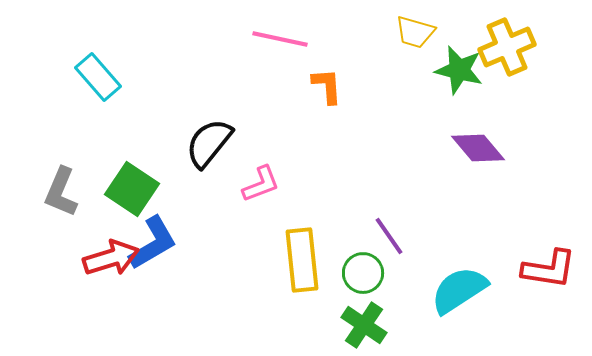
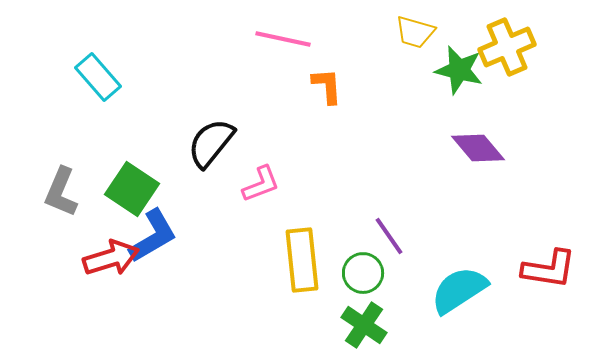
pink line: moved 3 px right
black semicircle: moved 2 px right
blue L-shape: moved 7 px up
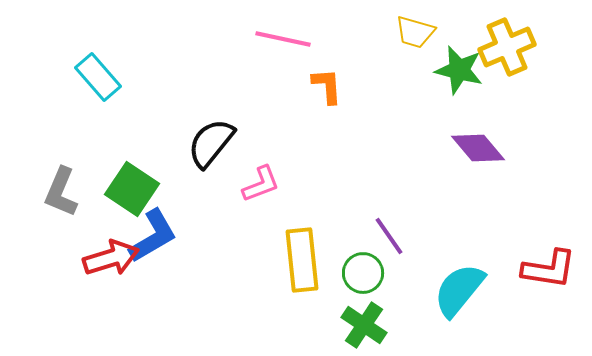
cyan semicircle: rotated 18 degrees counterclockwise
